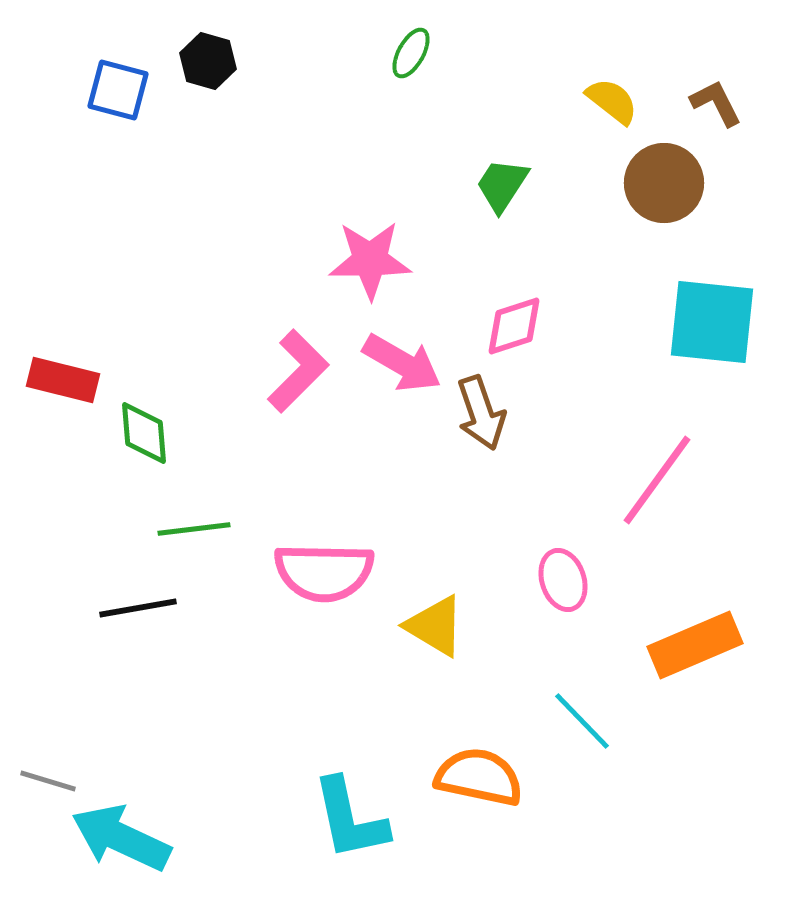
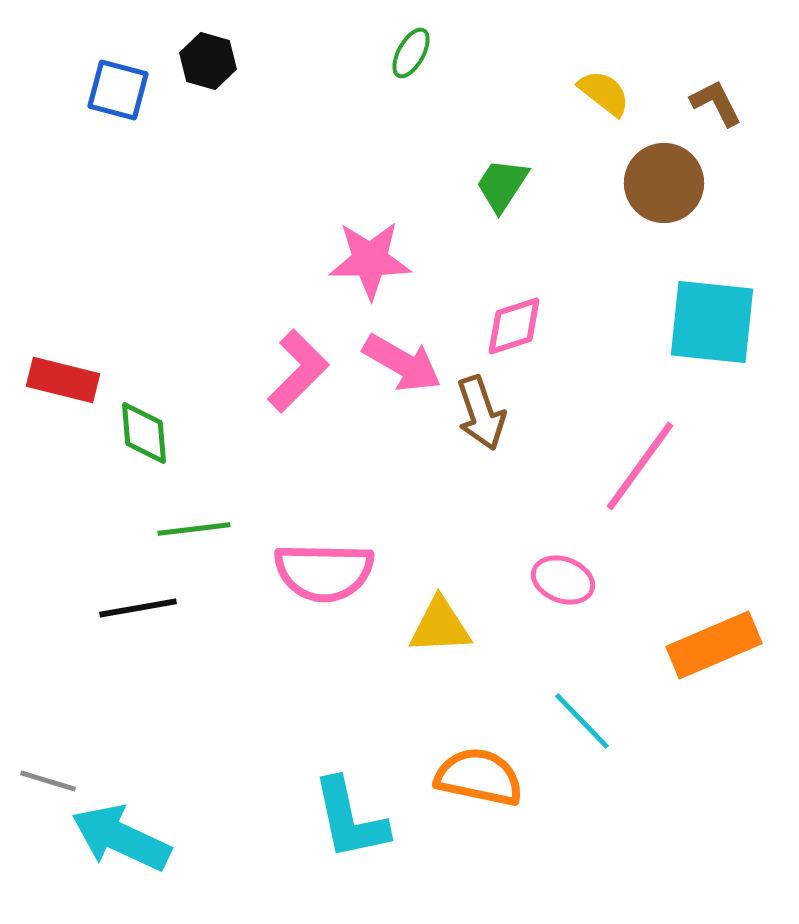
yellow semicircle: moved 8 px left, 8 px up
pink line: moved 17 px left, 14 px up
pink ellipse: rotated 52 degrees counterclockwise
yellow triangle: moved 5 px right; rotated 34 degrees counterclockwise
orange rectangle: moved 19 px right
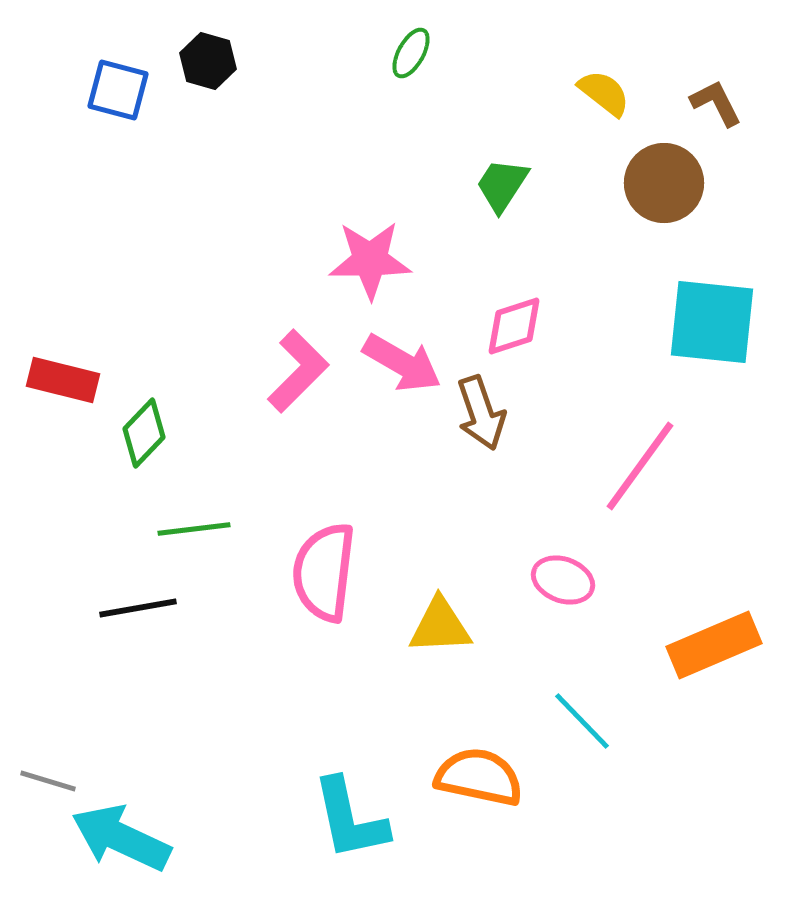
green diamond: rotated 48 degrees clockwise
pink semicircle: rotated 96 degrees clockwise
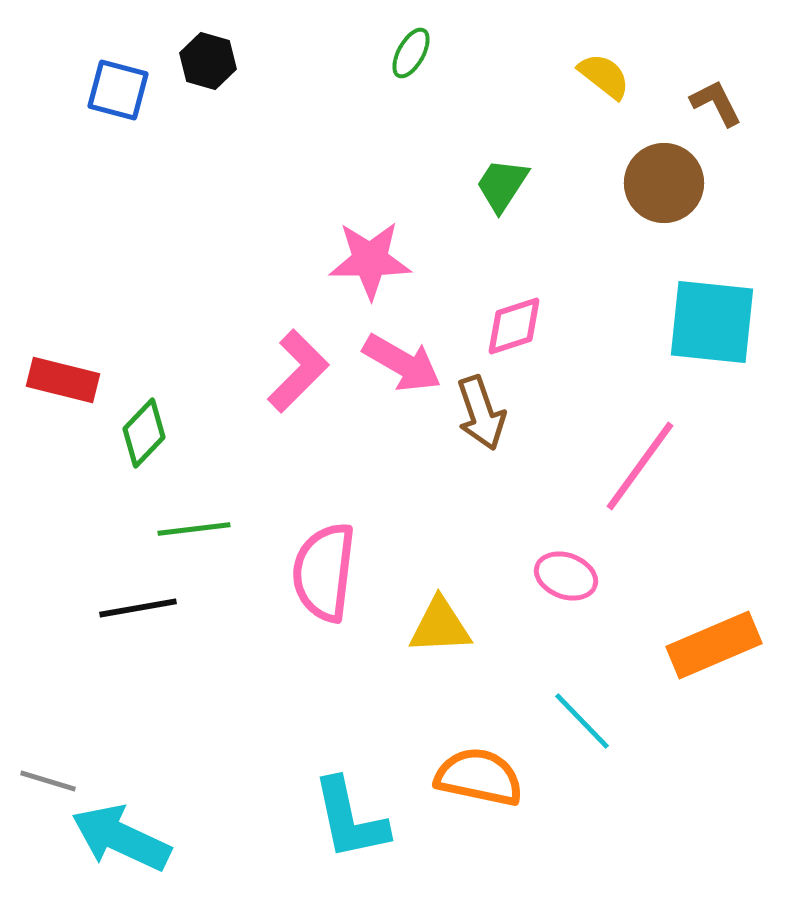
yellow semicircle: moved 17 px up
pink ellipse: moved 3 px right, 4 px up
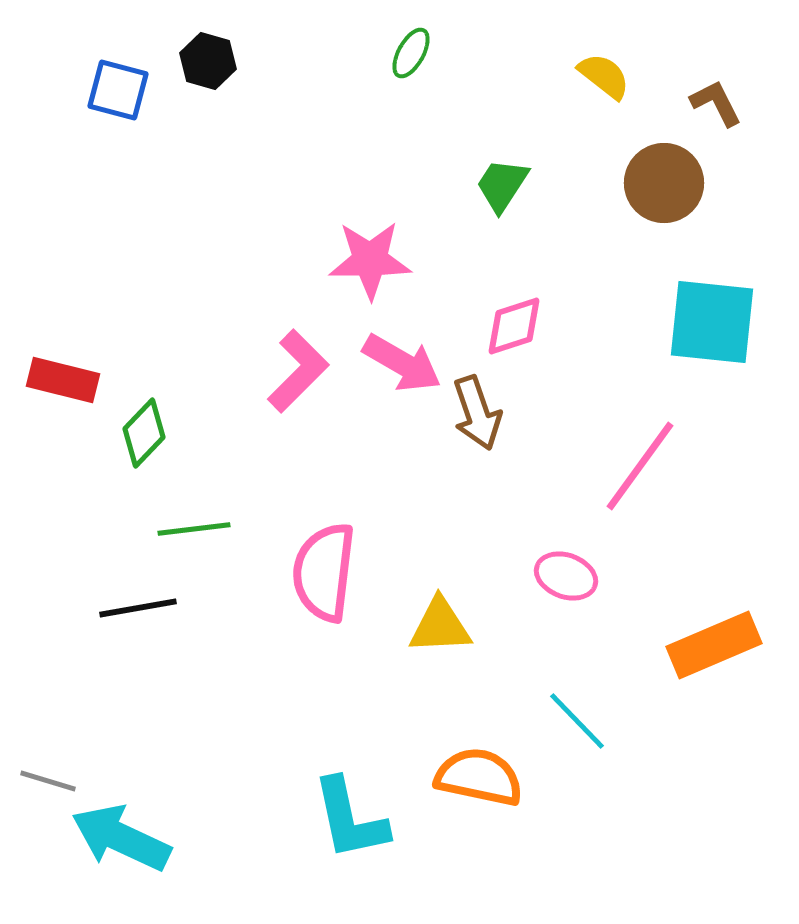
brown arrow: moved 4 px left
cyan line: moved 5 px left
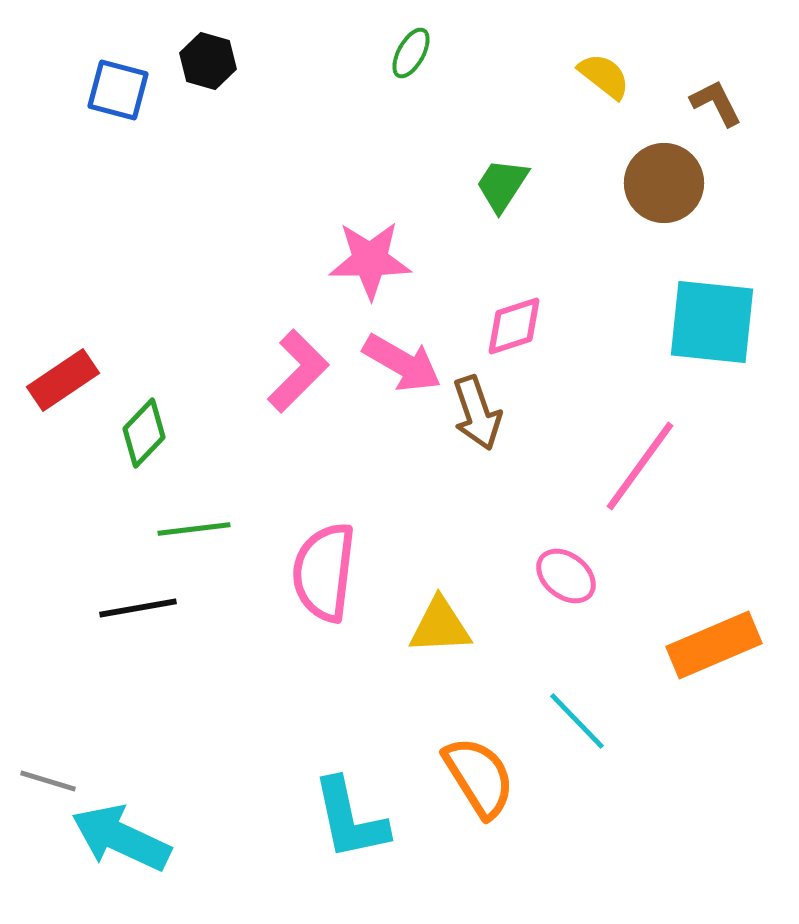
red rectangle: rotated 48 degrees counterclockwise
pink ellipse: rotated 18 degrees clockwise
orange semicircle: rotated 46 degrees clockwise
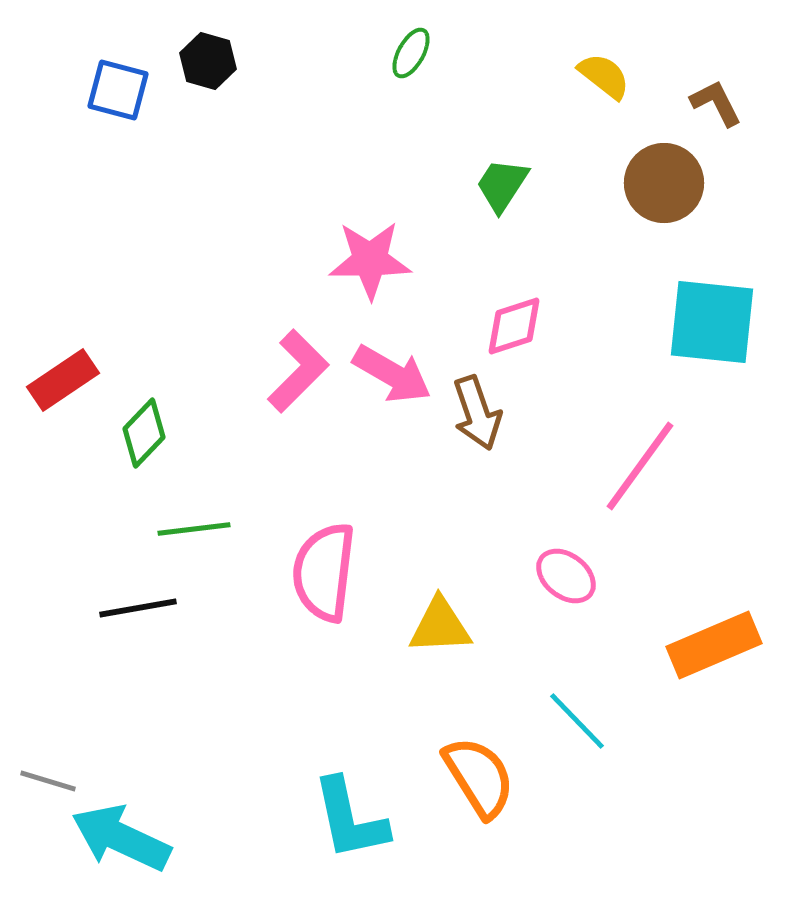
pink arrow: moved 10 px left, 11 px down
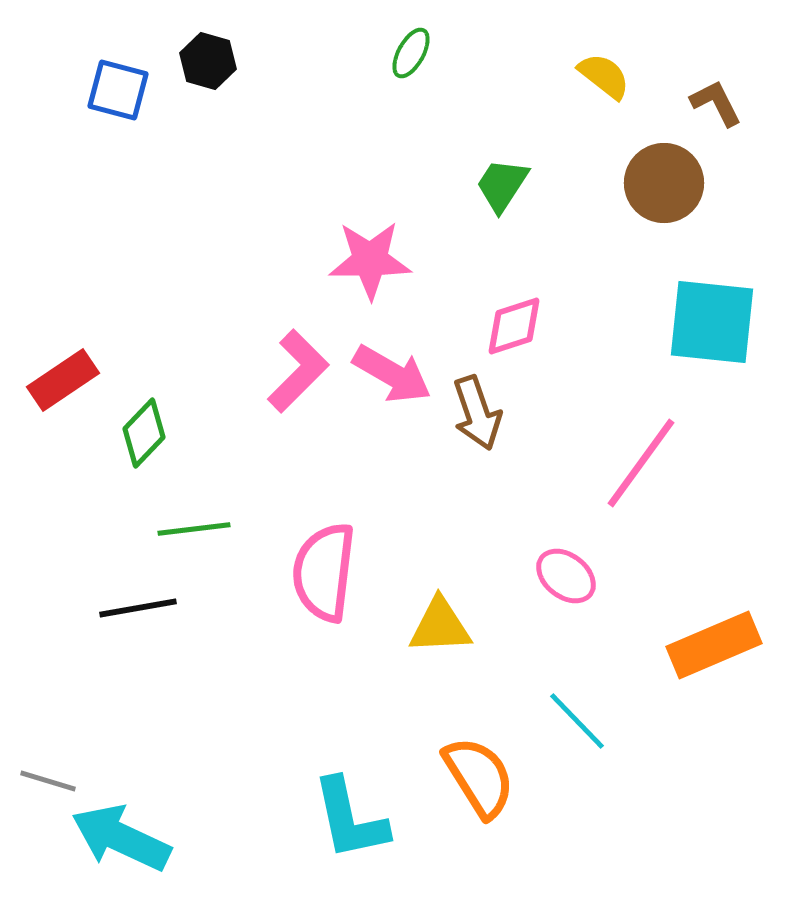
pink line: moved 1 px right, 3 px up
